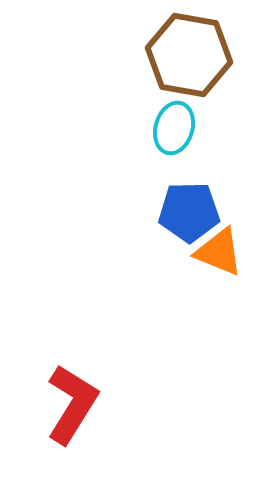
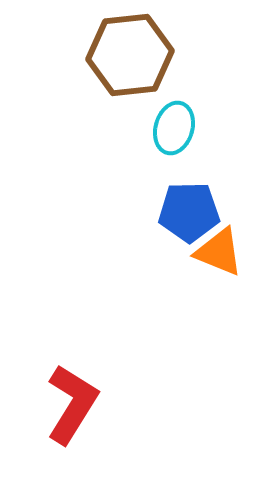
brown hexagon: moved 59 px left; rotated 16 degrees counterclockwise
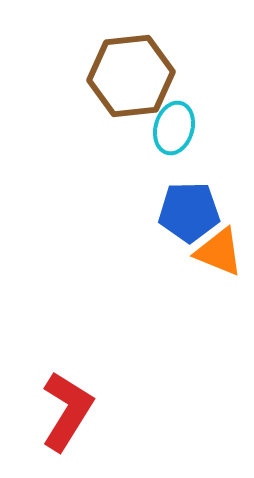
brown hexagon: moved 1 px right, 21 px down
red L-shape: moved 5 px left, 7 px down
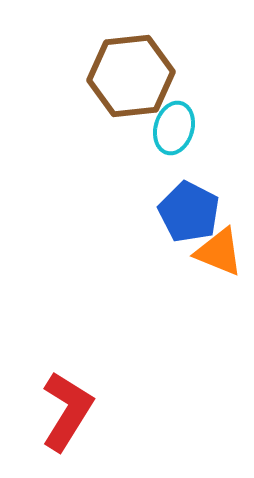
blue pentagon: rotated 28 degrees clockwise
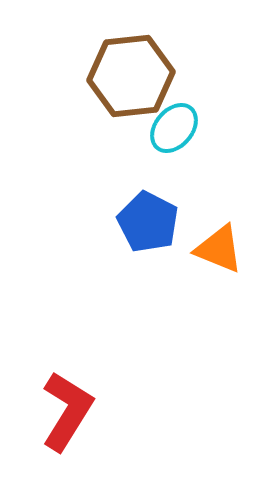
cyan ellipse: rotated 24 degrees clockwise
blue pentagon: moved 41 px left, 10 px down
orange triangle: moved 3 px up
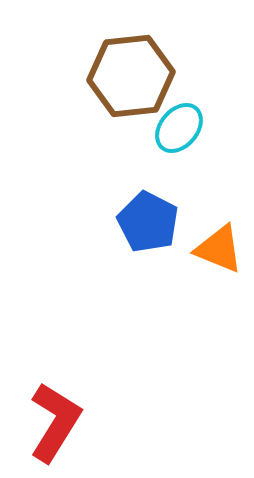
cyan ellipse: moved 5 px right
red L-shape: moved 12 px left, 11 px down
